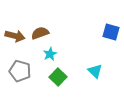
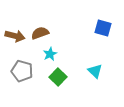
blue square: moved 8 px left, 4 px up
gray pentagon: moved 2 px right
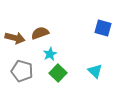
brown arrow: moved 2 px down
green square: moved 4 px up
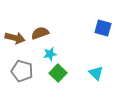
cyan star: rotated 16 degrees clockwise
cyan triangle: moved 1 px right, 2 px down
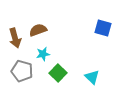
brown semicircle: moved 2 px left, 3 px up
brown arrow: rotated 60 degrees clockwise
cyan star: moved 7 px left
cyan triangle: moved 4 px left, 4 px down
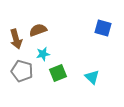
brown arrow: moved 1 px right, 1 px down
green square: rotated 24 degrees clockwise
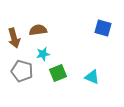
brown semicircle: rotated 12 degrees clockwise
brown arrow: moved 2 px left, 1 px up
cyan triangle: rotated 21 degrees counterclockwise
